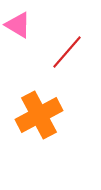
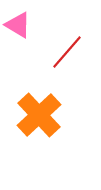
orange cross: rotated 15 degrees counterclockwise
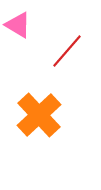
red line: moved 1 px up
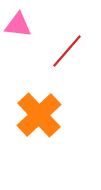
pink triangle: rotated 24 degrees counterclockwise
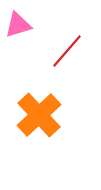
pink triangle: rotated 24 degrees counterclockwise
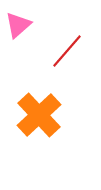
pink triangle: rotated 24 degrees counterclockwise
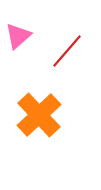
pink triangle: moved 11 px down
